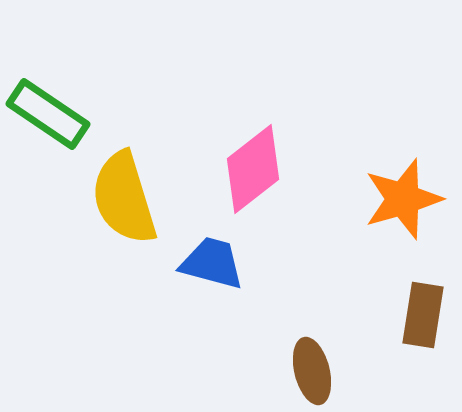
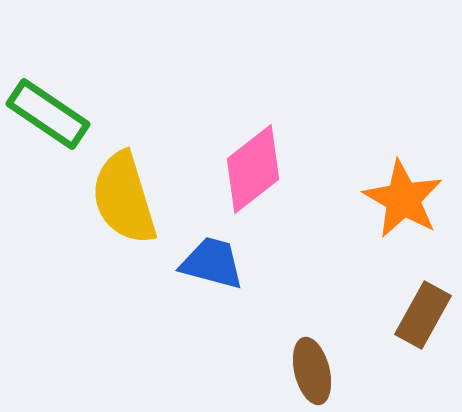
orange star: rotated 26 degrees counterclockwise
brown rectangle: rotated 20 degrees clockwise
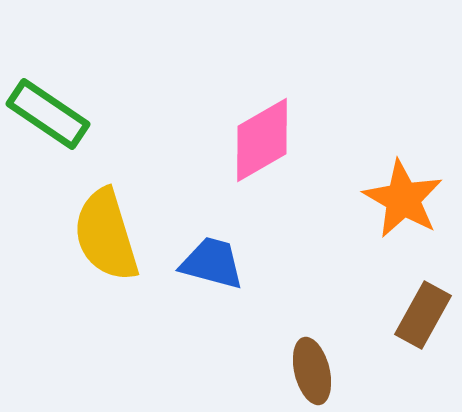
pink diamond: moved 9 px right, 29 px up; rotated 8 degrees clockwise
yellow semicircle: moved 18 px left, 37 px down
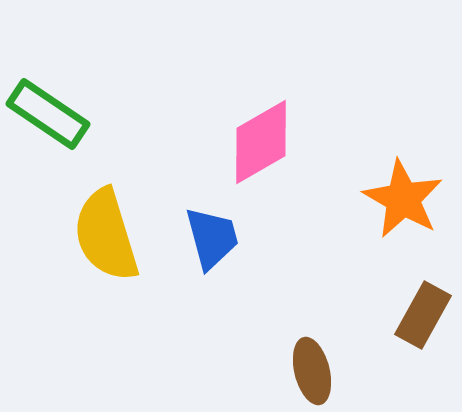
pink diamond: moved 1 px left, 2 px down
blue trapezoid: moved 25 px up; rotated 60 degrees clockwise
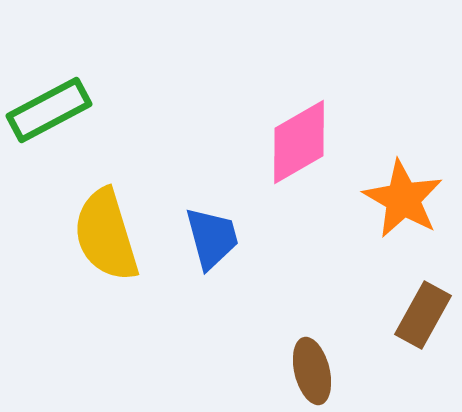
green rectangle: moved 1 px right, 4 px up; rotated 62 degrees counterclockwise
pink diamond: moved 38 px right
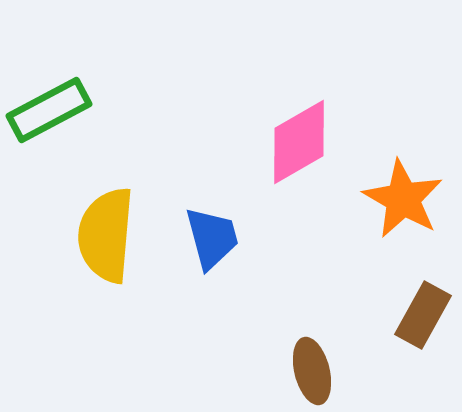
yellow semicircle: rotated 22 degrees clockwise
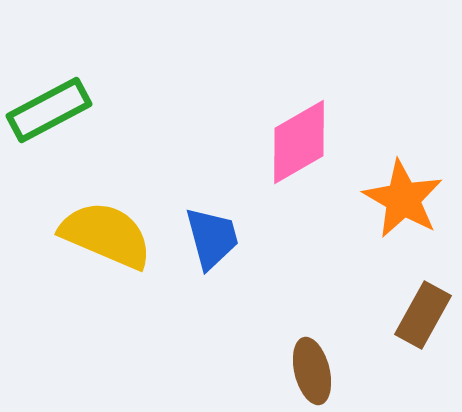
yellow semicircle: rotated 108 degrees clockwise
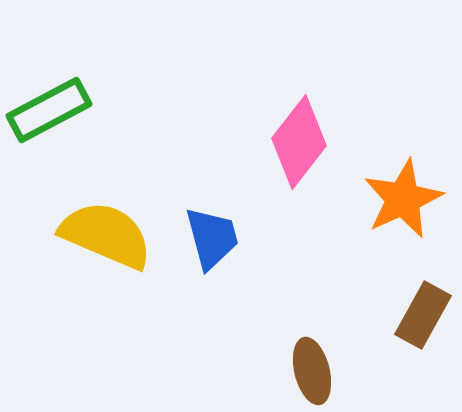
pink diamond: rotated 22 degrees counterclockwise
orange star: rotated 18 degrees clockwise
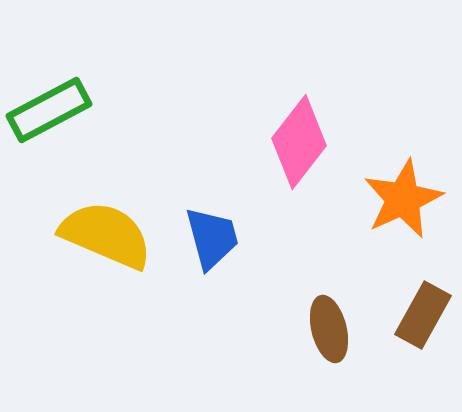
brown ellipse: moved 17 px right, 42 px up
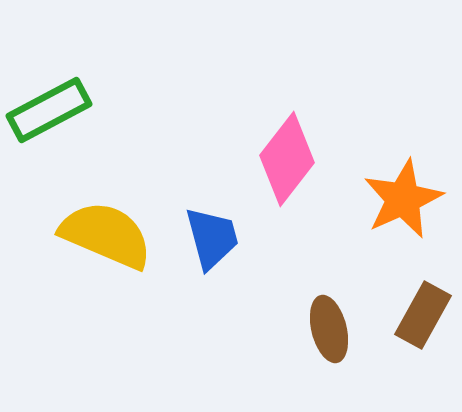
pink diamond: moved 12 px left, 17 px down
